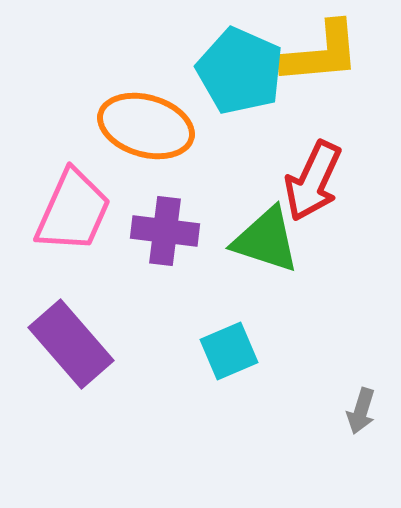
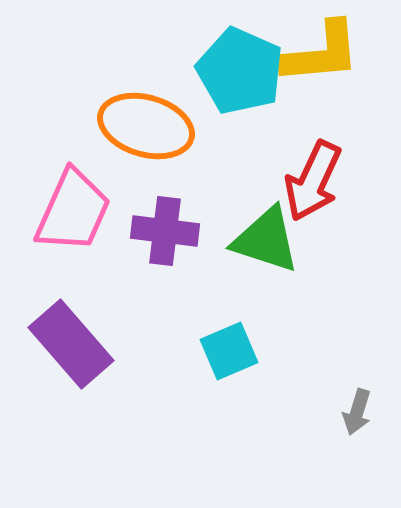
gray arrow: moved 4 px left, 1 px down
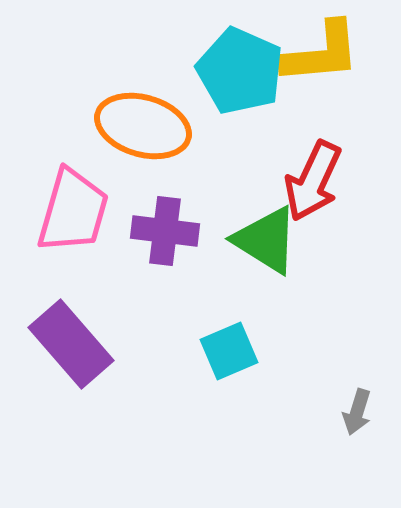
orange ellipse: moved 3 px left
pink trapezoid: rotated 8 degrees counterclockwise
green triangle: rotated 14 degrees clockwise
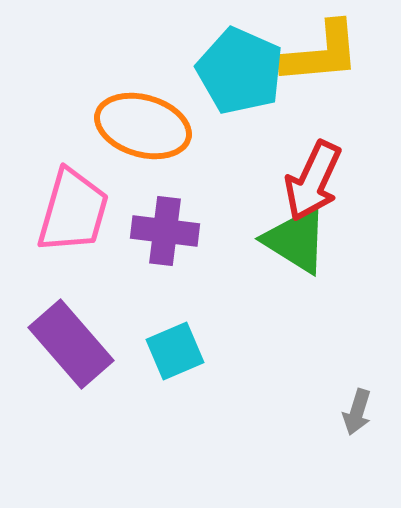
green triangle: moved 30 px right
cyan square: moved 54 px left
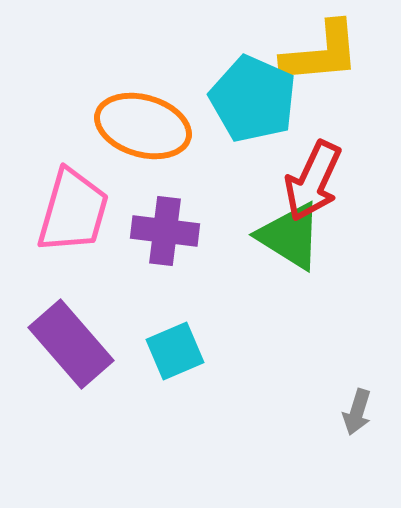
cyan pentagon: moved 13 px right, 28 px down
green triangle: moved 6 px left, 4 px up
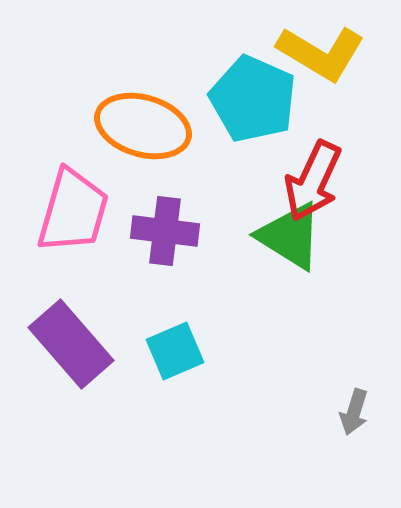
yellow L-shape: rotated 36 degrees clockwise
gray arrow: moved 3 px left
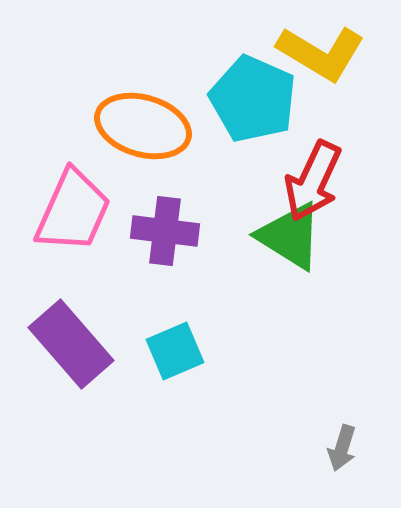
pink trapezoid: rotated 8 degrees clockwise
gray arrow: moved 12 px left, 36 px down
